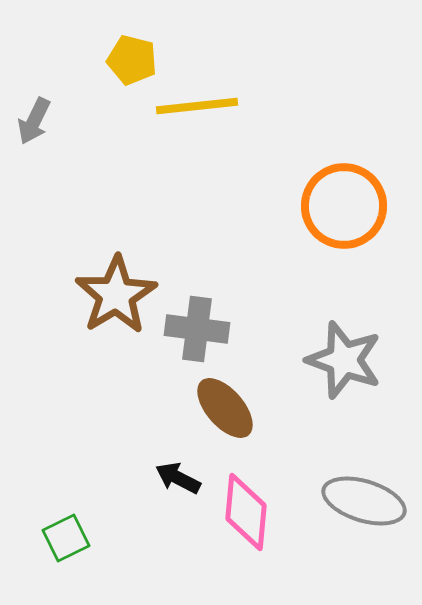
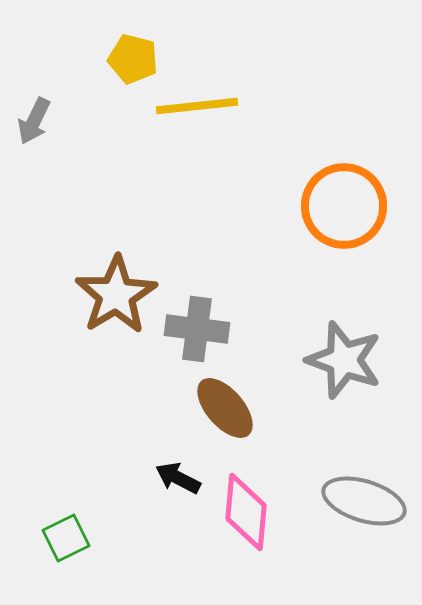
yellow pentagon: moved 1 px right, 1 px up
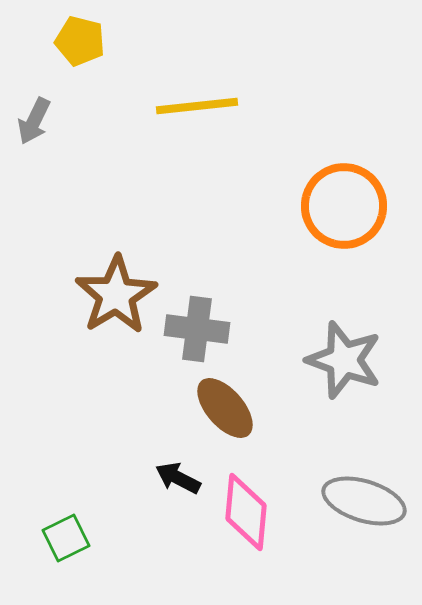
yellow pentagon: moved 53 px left, 18 px up
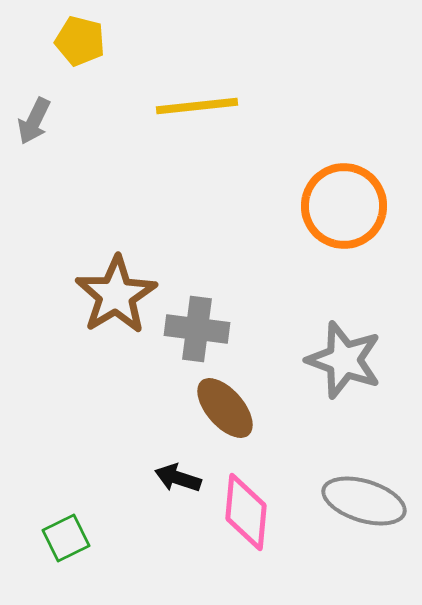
black arrow: rotated 9 degrees counterclockwise
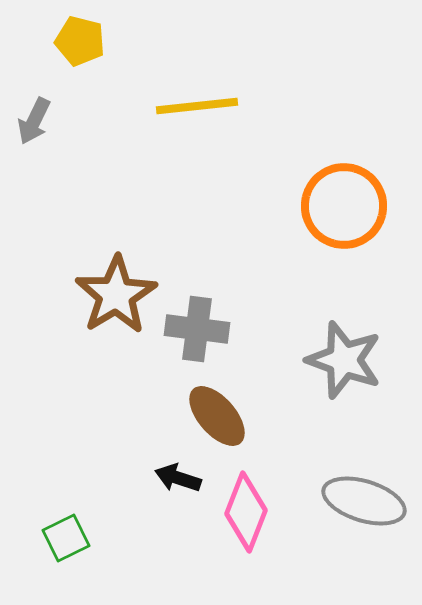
brown ellipse: moved 8 px left, 8 px down
pink diamond: rotated 16 degrees clockwise
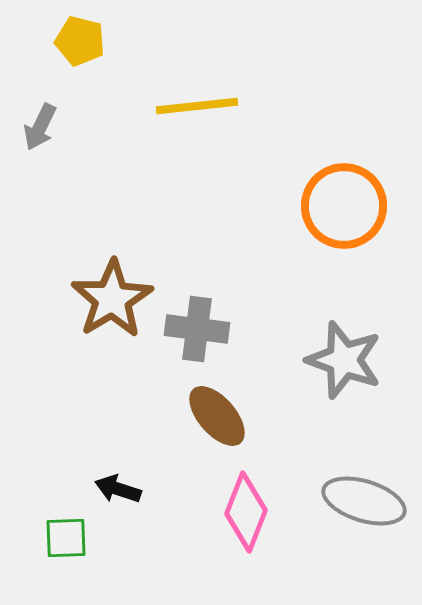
gray arrow: moved 6 px right, 6 px down
brown star: moved 4 px left, 4 px down
black arrow: moved 60 px left, 11 px down
green square: rotated 24 degrees clockwise
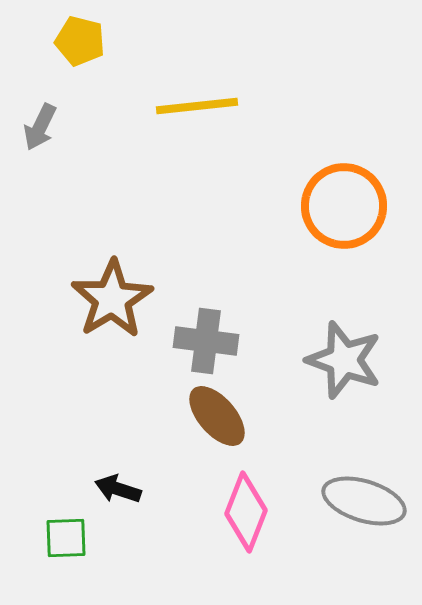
gray cross: moved 9 px right, 12 px down
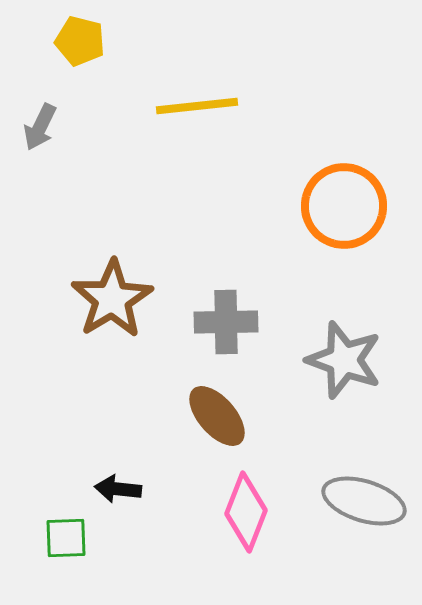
gray cross: moved 20 px right, 19 px up; rotated 8 degrees counterclockwise
black arrow: rotated 12 degrees counterclockwise
